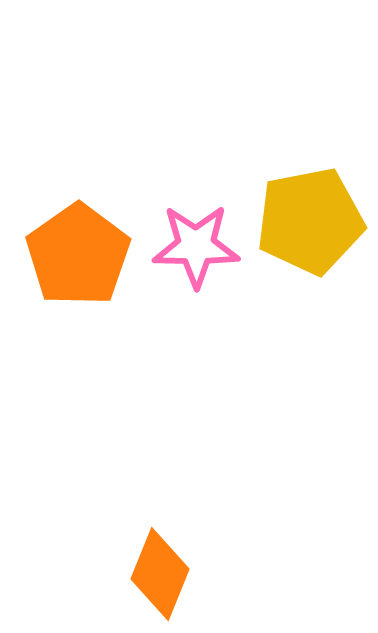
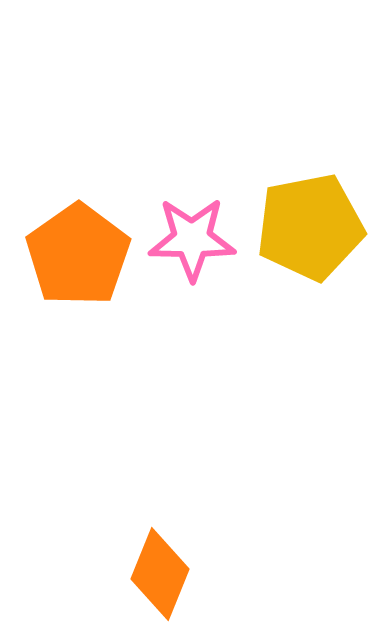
yellow pentagon: moved 6 px down
pink star: moved 4 px left, 7 px up
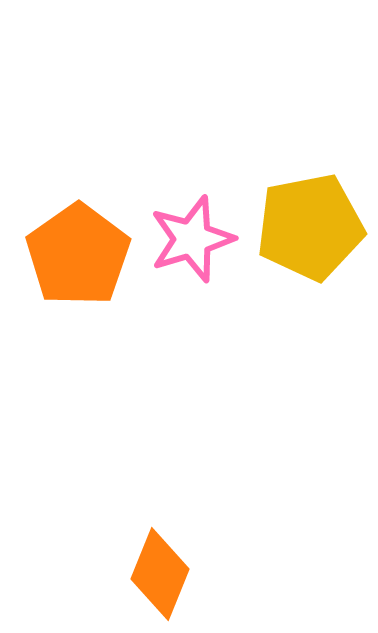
pink star: rotated 18 degrees counterclockwise
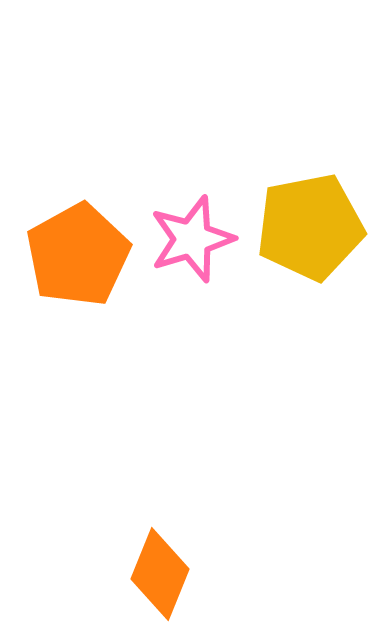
orange pentagon: rotated 6 degrees clockwise
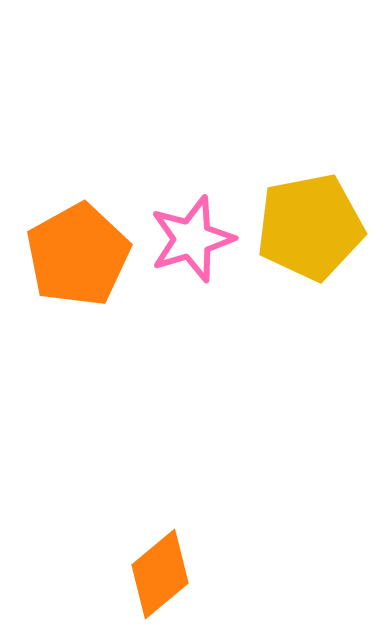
orange diamond: rotated 28 degrees clockwise
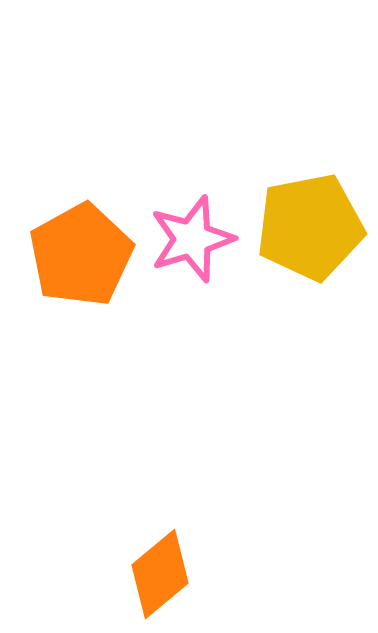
orange pentagon: moved 3 px right
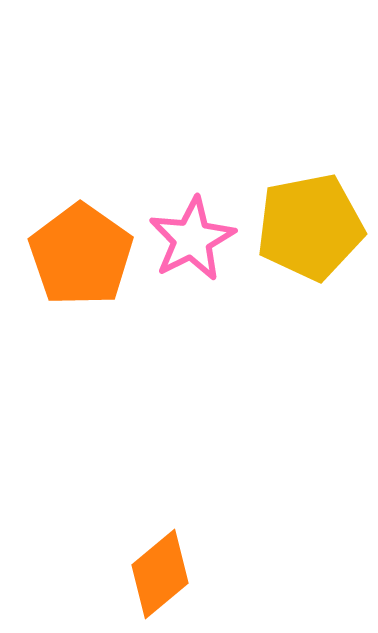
pink star: rotated 10 degrees counterclockwise
orange pentagon: rotated 8 degrees counterclockwise
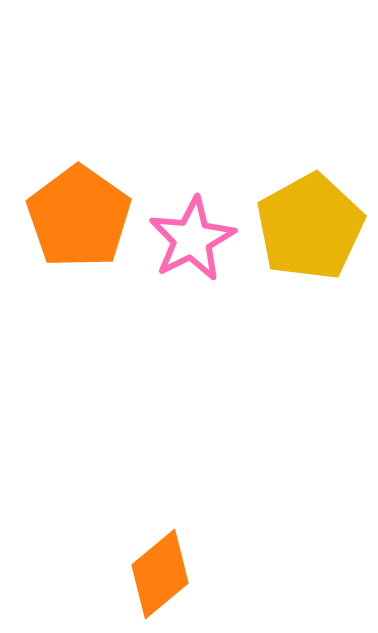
yellow pentagon: rotated 18 degrees counterclockwise
orange pentagon: moved 2 px left, 38 px up
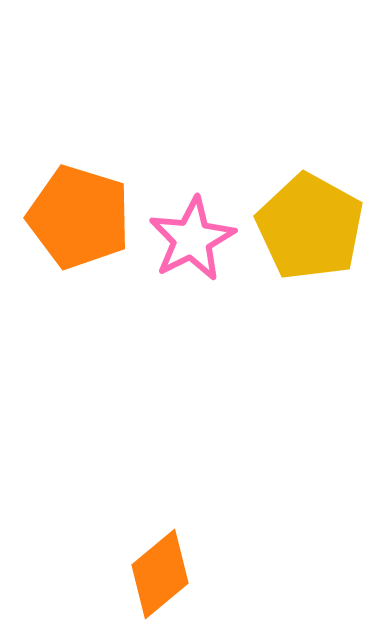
orange pentagon: rotated 18 degrees counterclockwise
yellow pentagon: rotated 14 degrees counterclockwise
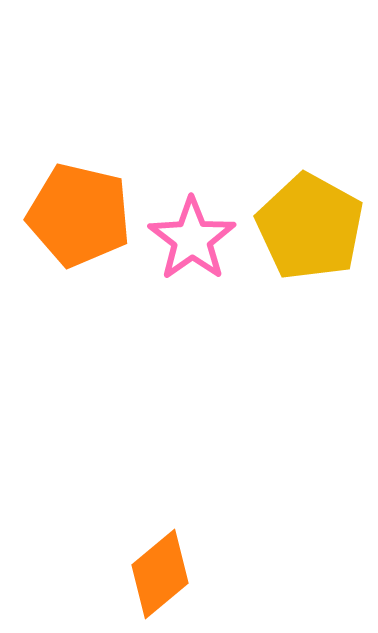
orange pentagon: moved 2 px up; rotated 4 degrees counterclockwise
pink star: rotated 8 degrees counterclockwise
